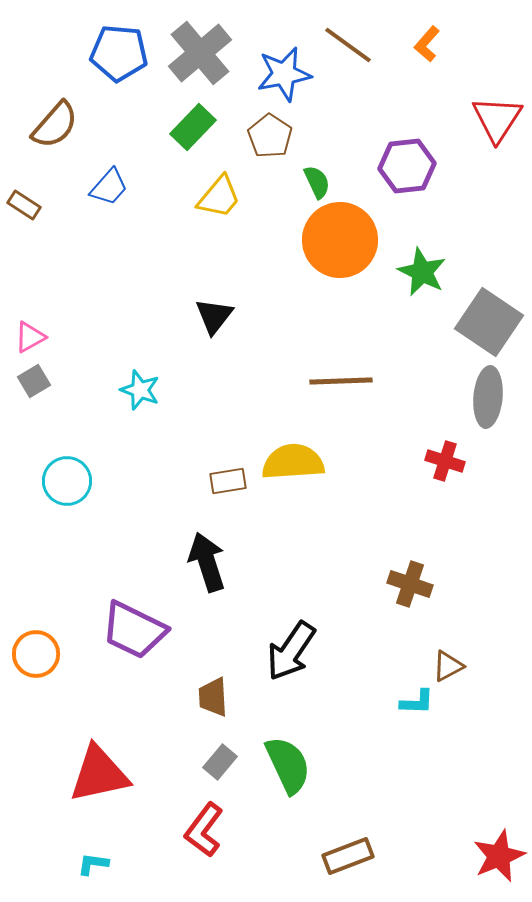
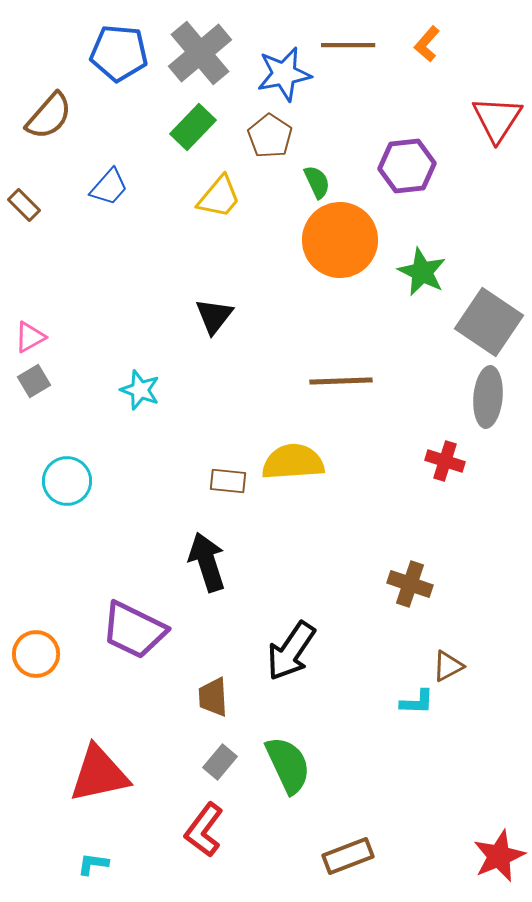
brown line at (348, 45): rotated 36 degrees counterclockwise
brown semicircle at (55, 125): moved 6 px left, 9 px up
brown rectangle at (24, 205): rotated 12 degrees clockwise
brown rectangle at (228, 481): rotated 15 degrees clockwise
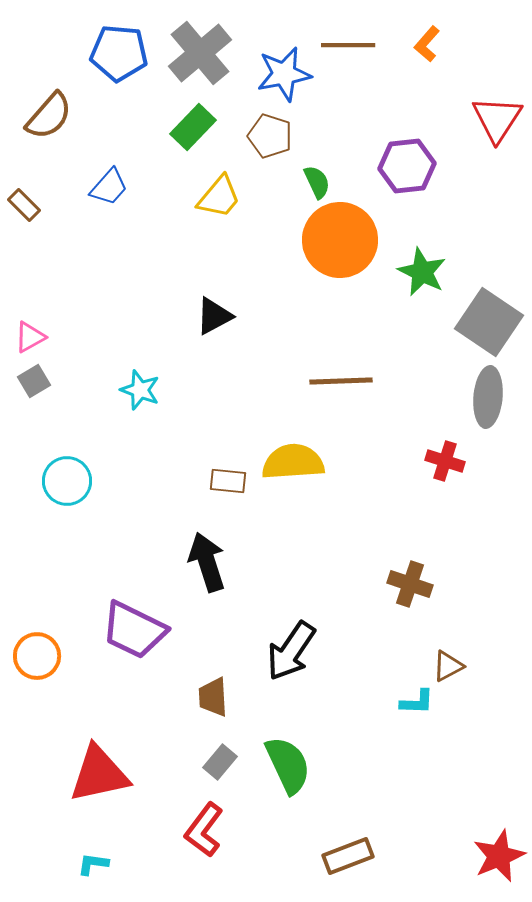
brown pentagon at (270, 136): rotated 15 degrees counterclockwise
black triangle at (214, 316): rotated 24 degrees clockwise
orange circle at (36, 654): moved 1 px right, 2 px down
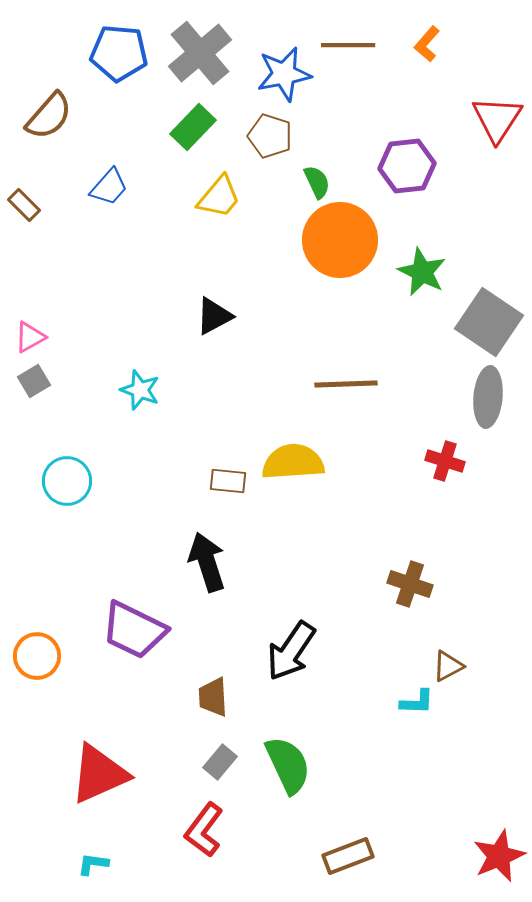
brown line at (341, 381): moved 5 px right, 3 px down
red triangle at (99, 774): rotated 12 degrees counterclockwise
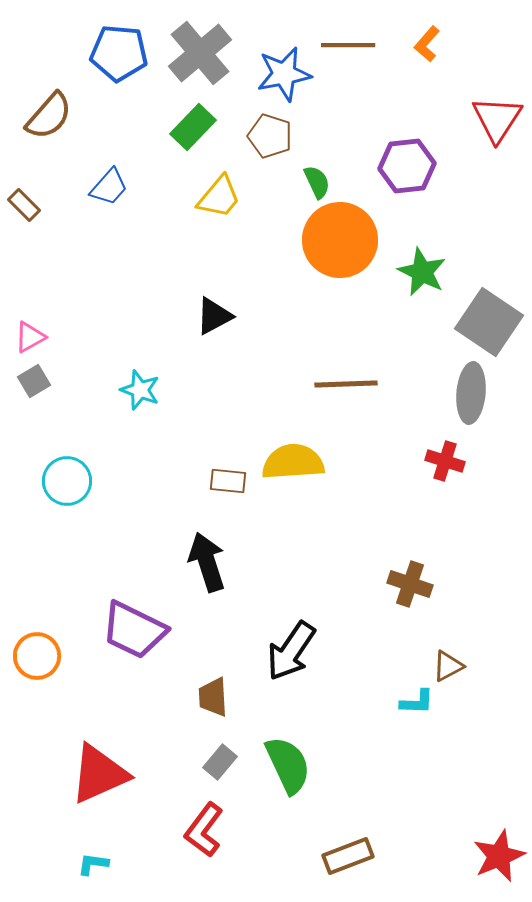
gray ellipse at (488, 397): moved 17 px left, 4 px up
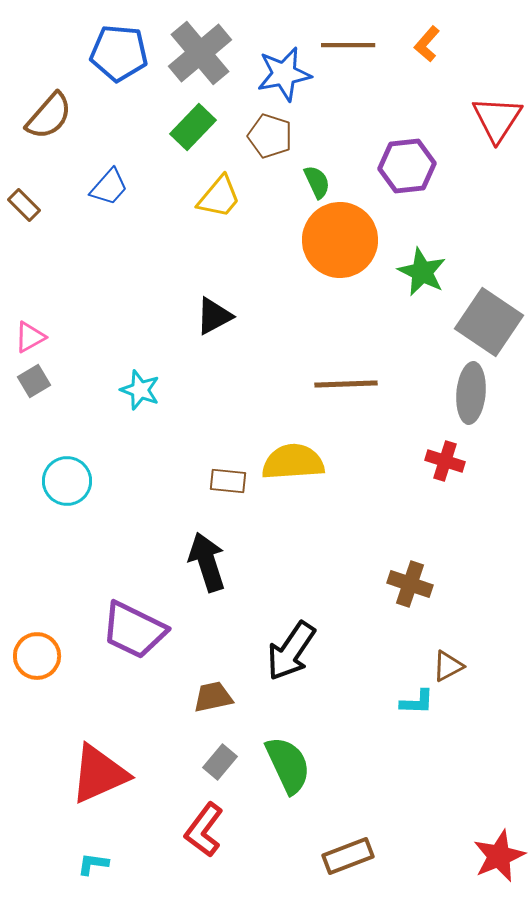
brown trapezoid at (213, 697): rotated 81 degrees clockwise
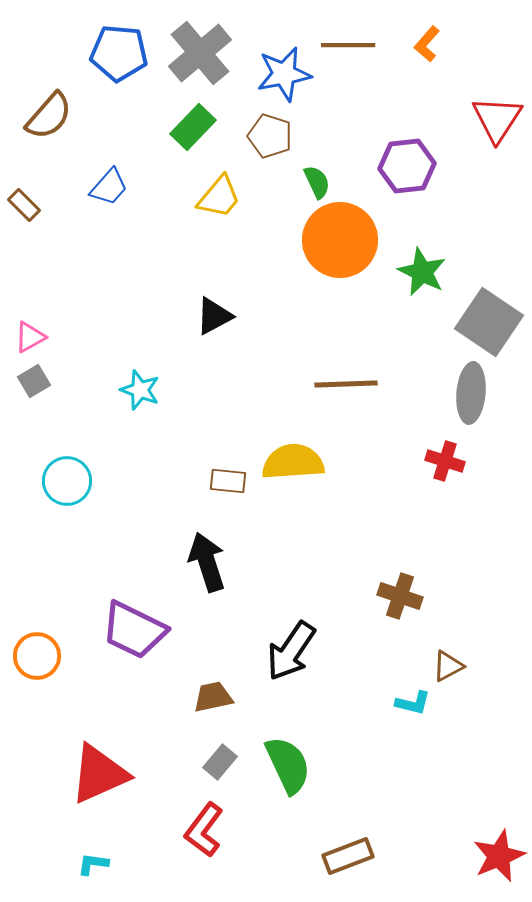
brown cross at (410, 584): moved 10 px left, 12 px down
cyan L-shape at (417, 702): moved 4 px left, 1 px down; rotated 12 degrees clockwise
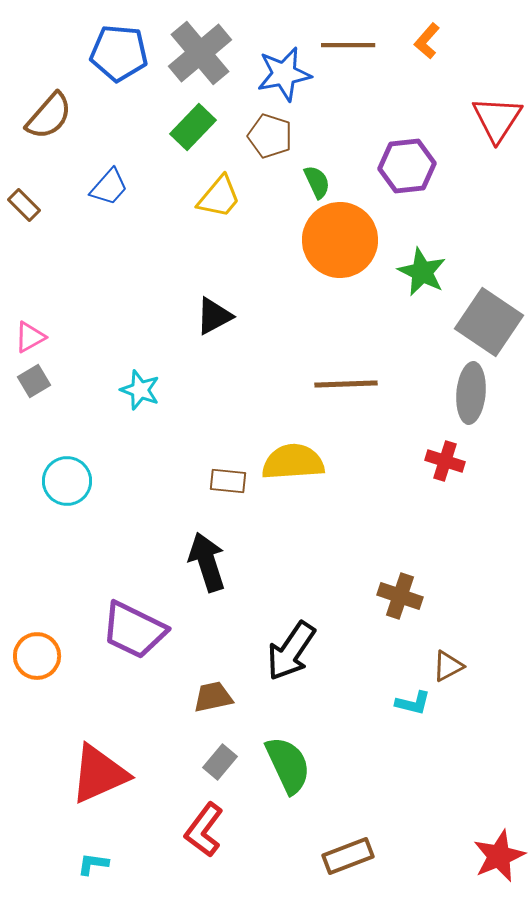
orange L-shape at (427, 44): moved 3 px up
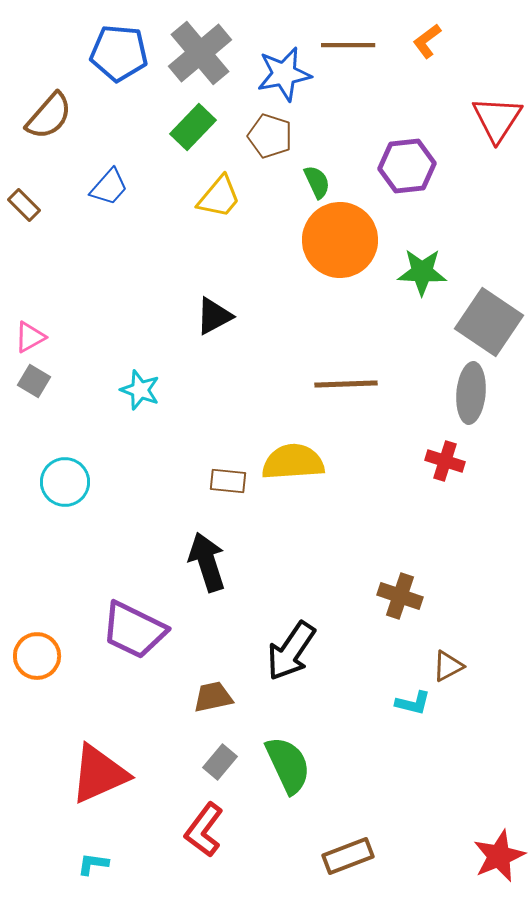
orange L-shape at (427, 41): rotated 12 degrees clockwise
green star at (422, 272): rotated 24 degrees counterclockwise
gray square at (34, 381): rotated 28 degrees counterclockwise
cyan circle at (67, 481): moved 2 px left, 1 px down
